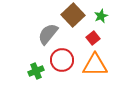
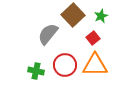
red circle: moved 3 px right, 5 px down
green cross: rotated 35 degrees clockwise
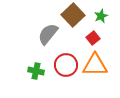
red circle: moved 1 px right
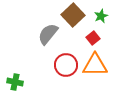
green cross: moved 21 px left, 11 px down
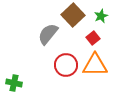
green cross: moved 1 px left, 1 px down
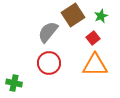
brown square: rotated 10 degrees clockwise
gray semicircle: moved 2 px up
red circle: moved 17 px left, 2 px up
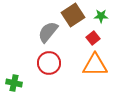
green star: rotated 24 degrees clockwise
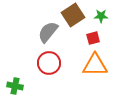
red square: rotated 24 degrees clockwise
green cross: moved 1 px right, 3 px down
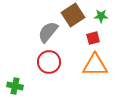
red circle: moved 1 px up
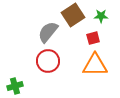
red circle: moved 1 px left, 1 px up
green cross: rotated 28 degrees counterclockwise
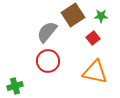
gray semicircle: moved 1 px left
red square: rotated 24 degrees counterclockwise
orange triangle: moved 7 px down; rotated 12 degrees clockwise
